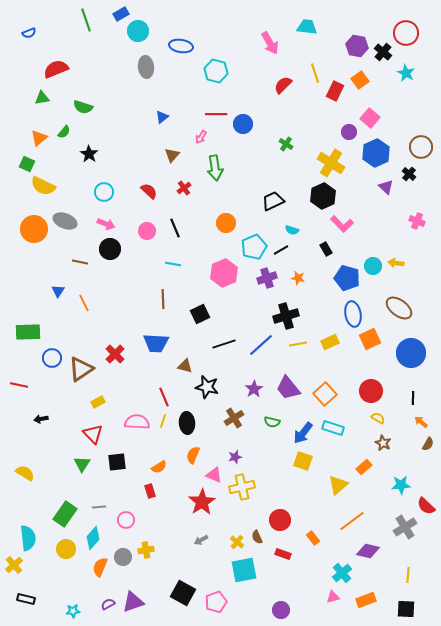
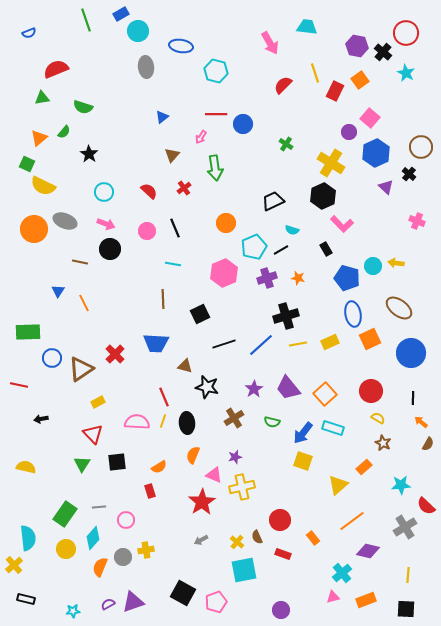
yellow semicircle at (25, 473): moved 1 px right, 6 px up; rotated 18 degrees counterclockwise
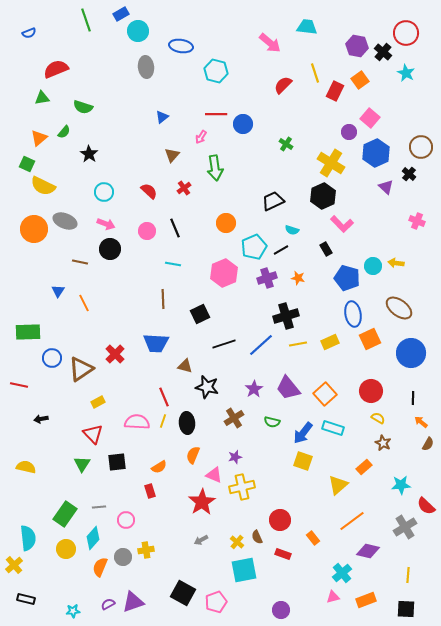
pink arrow at (270, 43): rotated 20 degrees counterclockwise
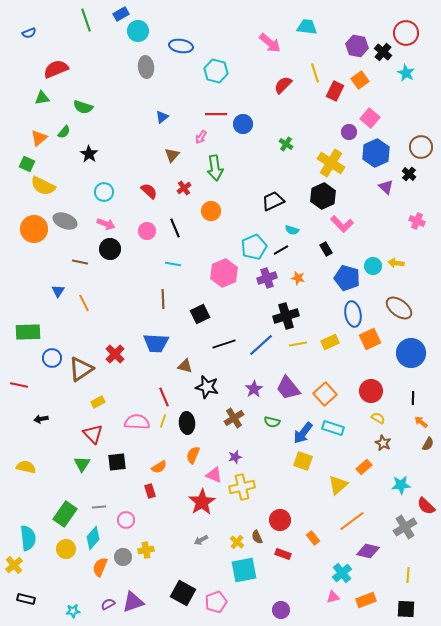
orange circle at (226, 223): moved 15 px left, 12 px up
